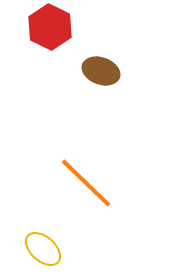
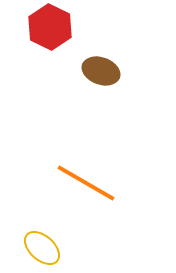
orange line: rotated 14 degrees counterclockwise
yellow ellipse: moved 1 px left, 1 px up
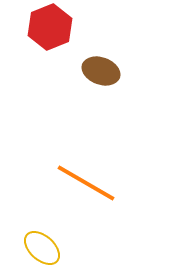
red hexagon: rotated 12 degrees clockwise
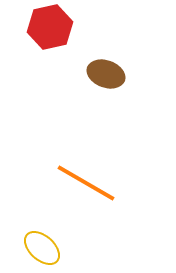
red hexagon: rotated 9 degrees clockwise
brown ellipse: moved 5 px right, 3 px down
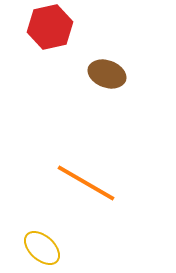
brown ellipse: moved 1 px right
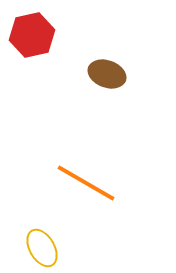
red hexagon: moved 18 px left, 8 px down
yellow ellipse: rotated 18 degrees clockwise
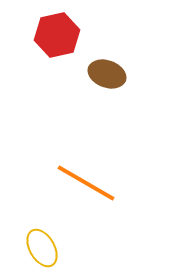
red hexagon: moved 25 px right
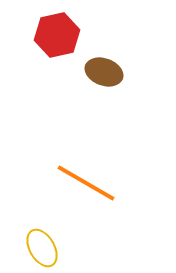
brown ellipse: moved 3 px left, 2 px up
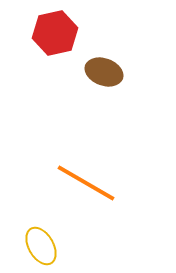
red hexagon: moved 2 px left, 2 px up
yellow ellipse: moved 1 px left, 2 px up
